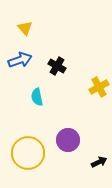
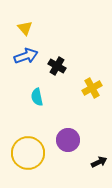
blue arrow: moved 6 px right, 4 px up
yellow cross: moved 7 px left, 1 px down
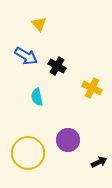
yellow triangle: moved 14 px right, 4 px up
blue arrow: rotated 50 degrees clockwise
yellow cross: rotated 36 degrees counterclockwise
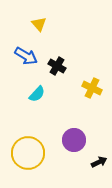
cyan semicircle: moved 3 px up; rotated 126 degrees counterclockwise
purple circle: moved 6 px right
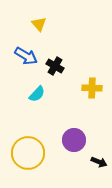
black cross: moved 2 px left
yellow cross: rotated 24 degrees counterclockwise
black arrow: rotated 49 degrees clockwise
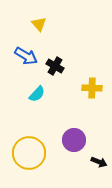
yellow circle: moved 1 px right
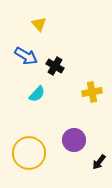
yellow cross: moved 4 px down; rotated 12 degrees counterclockwise
black arrow: rotated 105 degrees clockwise
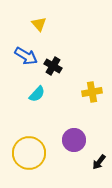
black cross: moved 2 px left
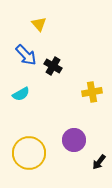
blue arrow: moved 1 px up; rotated 15 degrees clockwise
cyan semicircle: moved 16 px left; rotated 18 degrees clockwise
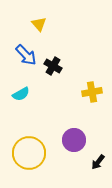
black arrow: moved 1 px left
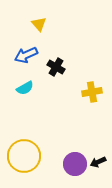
blue arrow: rotated 110 degrees clockwise
black cross: moved 3 px right, 1 px down
cyan semicircle: moved 4 px right, 6 px up
purple circle: moved 1 px right, 24 px down
yellow circle: moved 5 px left, 3 px down
black arrow: rotated 28 degrees clockwise
